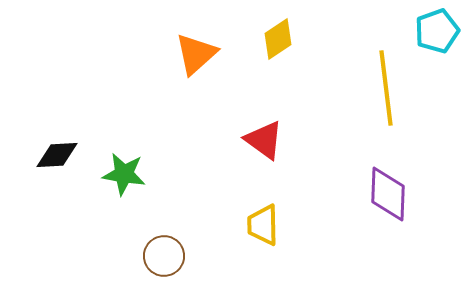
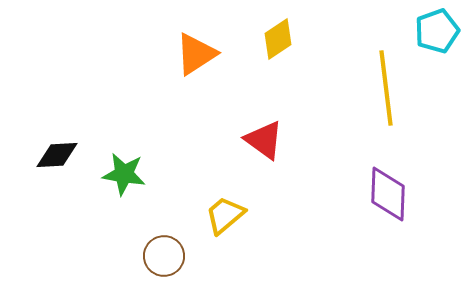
orange triangle: rotated 9 degrees clockwise
yellow trapezoid: moved 38 px left, 10 px up; rotated 51 degrees clockwise
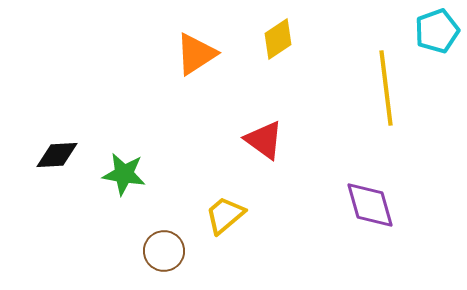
purple diamond: moved 18 px left, 11 px down; rotated 18 degrees counterclockwise
brown circle: moved 5 px up
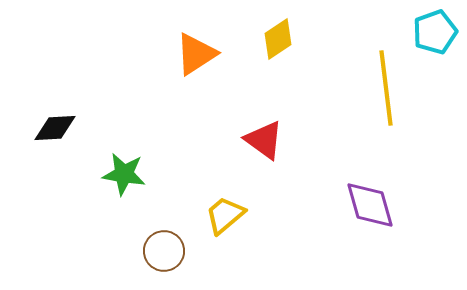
cyan pentagon: moved 2 px left, 1 px down
black diamond: moved 2 px left, 27 px up
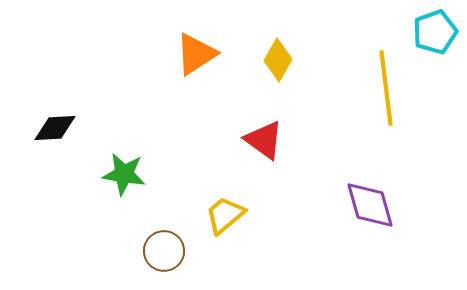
yellow diamond: moved 21 px down; rotated 27 degrees counterclockwise
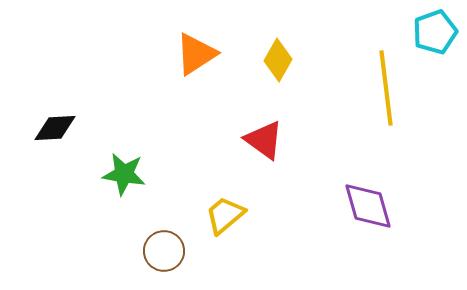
purple diamond: moved 2 px left, 1 px down
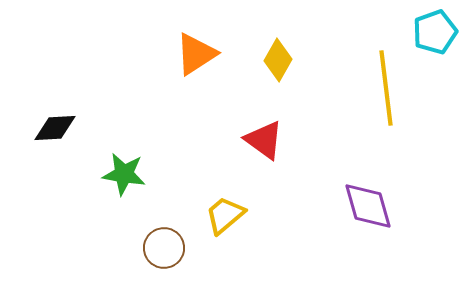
brown circle: moved 3 px up
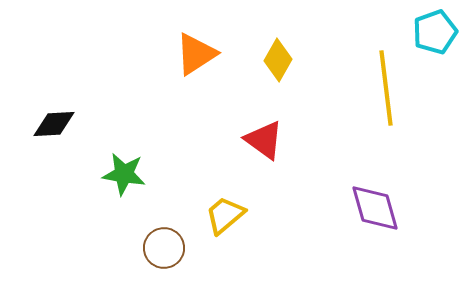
black diamond: moved 1 px left, 4 px up
purple diamond: moved 7 px right, 2 px down
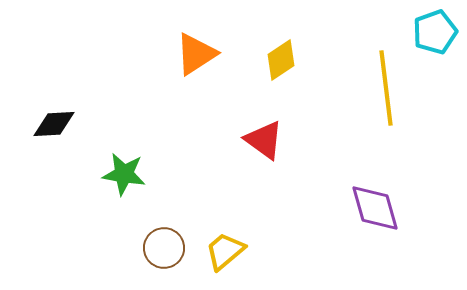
yellow diamond: moved 3 px right; rotated 27 degrees clockwise
yellow trapezoid: moved 36 px down
